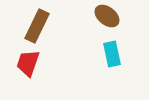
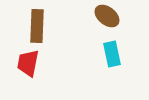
brown rectangle: rotated 24 degrees counterclockwise
red trapezoid: rotated 8 degrees counterclockwise
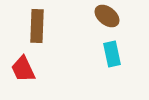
red trapezoid: moved 5 px left, 6 px down; rotated 36 degrees counterclockwise
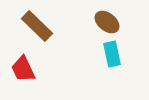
brown ellipse: moved 6 px down
brown rectangle: rotated 48 degrees counterclockwise
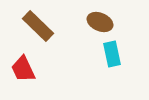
brown ellipse: moved 7 px left; rotated 15 degrees counterclockwise
brown rectangle: moved 1 px right
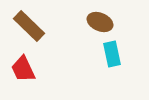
brown rectangle: moved 9 px left
